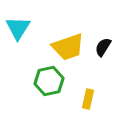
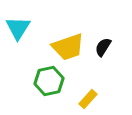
yellow rectangle: rotated 30 degrees clockwise
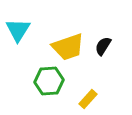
cyan triangle: moved 2 px down
black semicircle: moved 1 px up
green hexagon: rotated 8 degrees clockwise
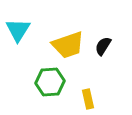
yellow trapezoid: moved 2 px up
green hexagon: moved 1 px right, 1 px down
yellow rectangle: rotated 54 degrees counterclockwise
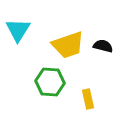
black semicircle: rotated 72 degrees clockwise
green hexagon: rotated 8 degrees clockwise
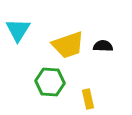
black semicircle: rotated 12 degrees counterclockwise
